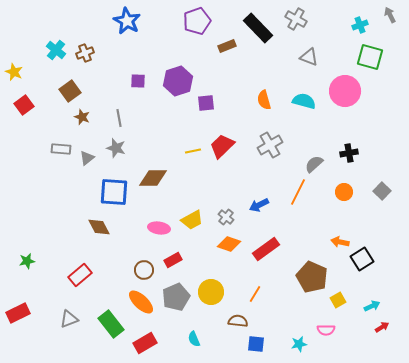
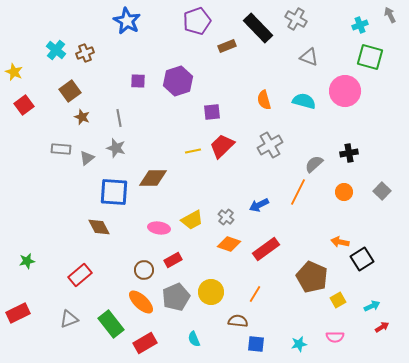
purple square at (206, 103): moved 6 px right, 9 px down
pink semicircle at (326, 330): moved 9 px right, 7 px down
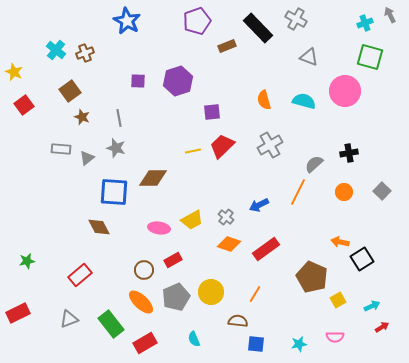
cyan cross at (360, 25): moved 5 px right, 2 px up
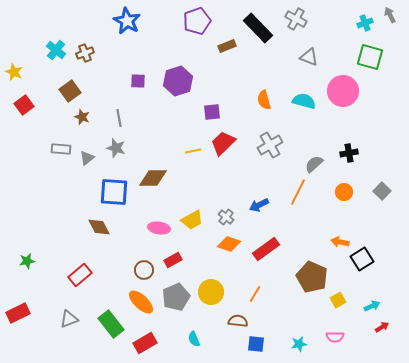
pink circle at (345, 91): moved 2 px left
red trapezoid at (222, 146): moved 1 px right, 3 px up
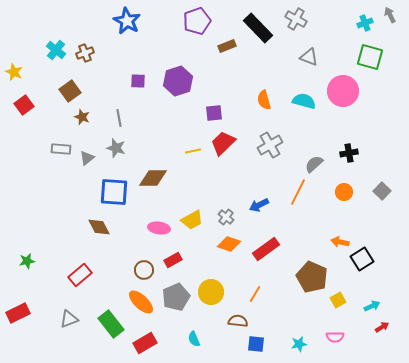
purple square at (212, 112): moved 2 px right, 1 px down
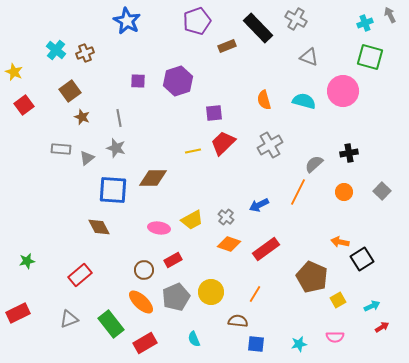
blue square at (114, 192): moved 1 px left, 2 px up
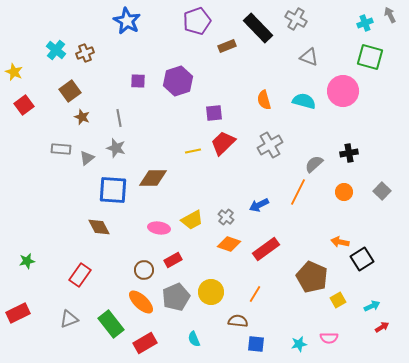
red rectangle at (80, 275): rotated 15 degrees counterclockwise
pink semicircle at (335, 337): moved 6 px left, 1 px down
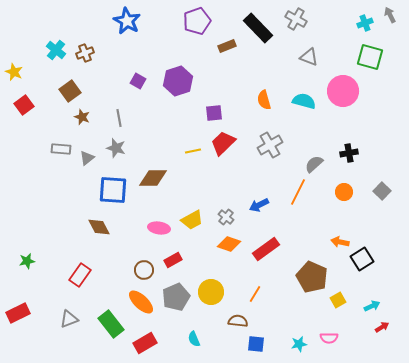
purple square at (138, 81): rotated 28 degrees clockwise
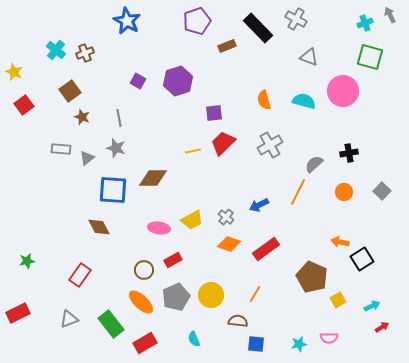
yellow circle at (211, 292): moved 3 px down
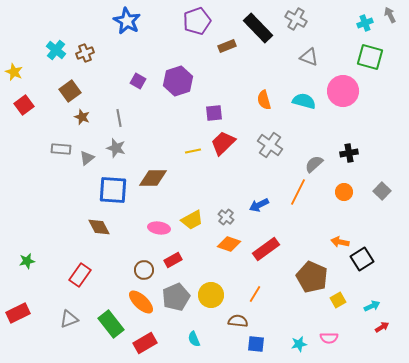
gray cross at (270, 145): rotated 25 degrees counterclockwise
